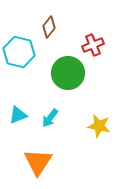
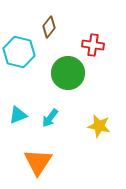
red cross: rotated 30 degrees clockwise
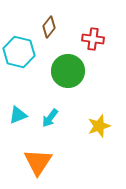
red cross: moved 6 px up
green circle: moved 2 px up
yellow star: rotated 30 degrees counterclockwise
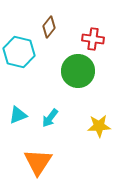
green circle: moved 10 px right
yellow star: rotated 15 degrees clockwise
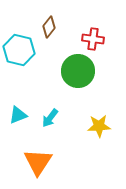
cyan hexagon: moved 2 px up
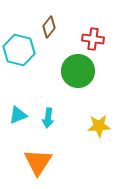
cyan arrow: moved 2 px left; rotated 30 degrees counterclockwise
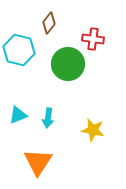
brown diamond: moved 4 px up
green circle: moved 10 px left, 7 px up
yellow star: moved 6 px left, 4 px down; rotated 15 degrees clockwise
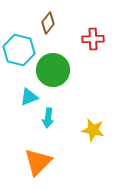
brown diamond: moved 1 px left
red cross: rotated 10 degrees counterclockwise
green circle: moved 15 px left, 6 px down
cyan triangle: moved 11 px right, 18 px up
orange triangle: rotated 12 degrees clockwise
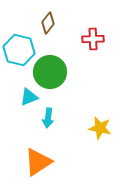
green circle: moved 3 px left, 2 px down
yellow star: moved 7 px right, 2 px up
orange triangle: rotated 12 degrees clockwise
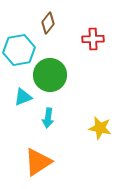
cyan hexagon: rotated 24 degrees counterclockwise
green circle: moved 3 px down
cyan triangle: moved 6 px left
